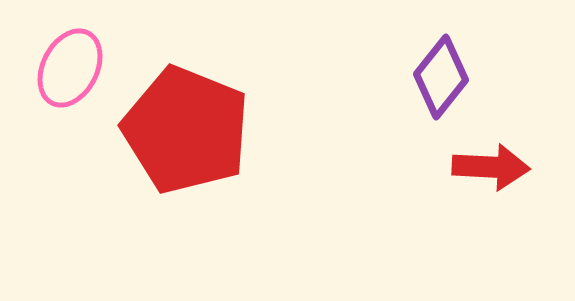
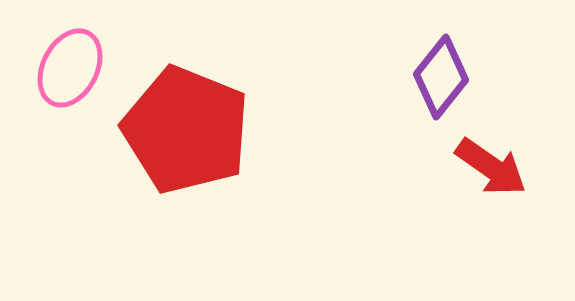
red arrow: rotated 32 degrees clockwise
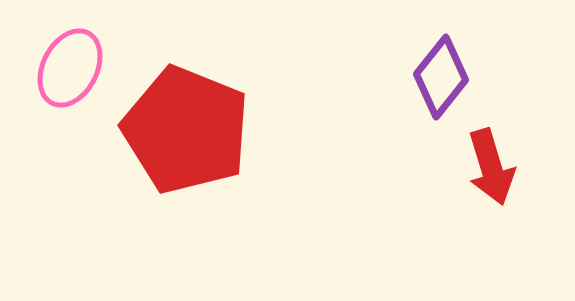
red arrow: rotated 38 degrees clockwise
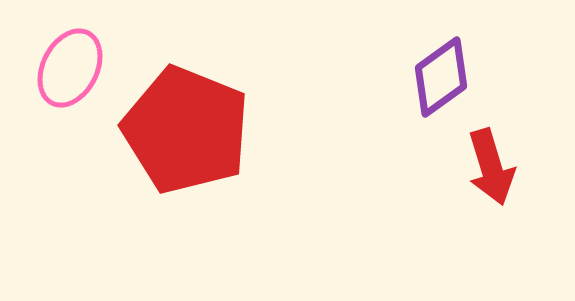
purple diamond: rotated 16 degrees clockwise
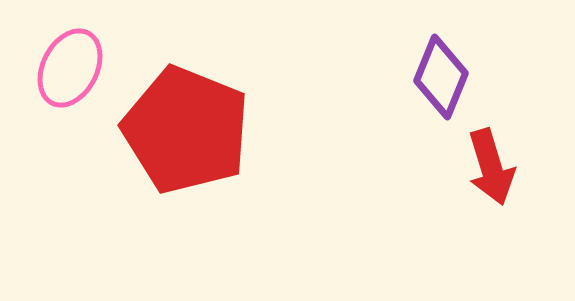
purple diamond: rotated 32 degrees counterclockwise
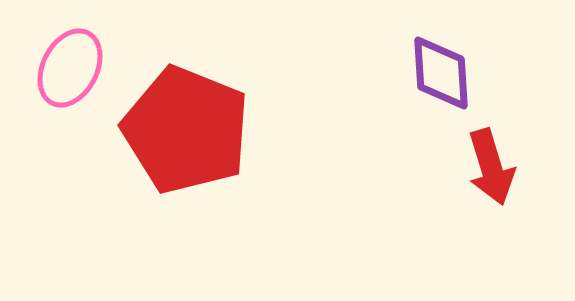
purple diamond: moved 4 px up; rotated 26 degrees counterclockwise
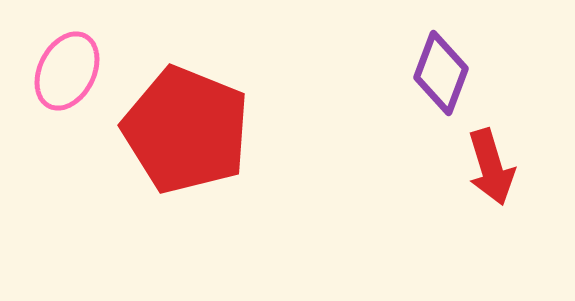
pink ellipse: moved 3 px left, 3 px down
purple diamond: rotated 24 degrees clockwise
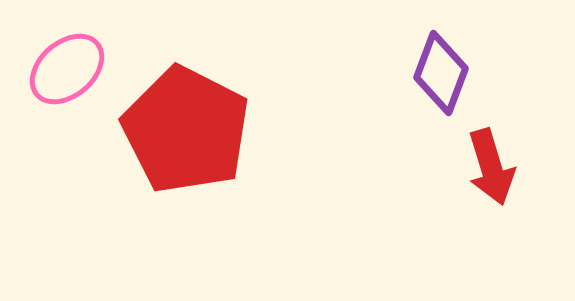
pink ellipse: moved 2 px up; rotated 22 degrees clockwise
red pentagon: rotated 5 degrees clockwise
